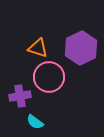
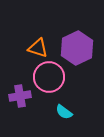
purple hexagon: moved 4 px left
cyan semicircle: moved 29 px right, 10 px up
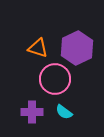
pink circle: moved 6 px right, 2 px down
purple cross: moved 12 px right, 16 px down; rotated 10 degrees clockwise
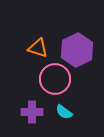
purple hexagon: moved 2 px down
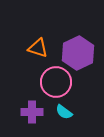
purple hexagon: moved 1 px right, 3 px down
pink circle: moved 1 px right, 3 px down
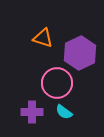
orange triangle: moved 5 px right, 10 px up
purple hexagon: moved 2 px right
pink circle: moved 1 px right, 1 px down
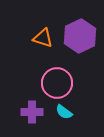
purple hexagon: moved 17 px up
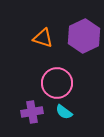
purple hexagon: moved 4 px right
purple cross: rotated 10 degrees counterclockwise
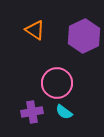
orange triangle: moved 8 px left, 8 px up; rotated 15 degrees clockwise
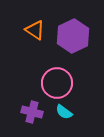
purple hexagon: moved 11 px left
purple cross: rotated 25 degrees clockwise
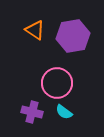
purple hexagon: rotated 16 degrees clockwise
